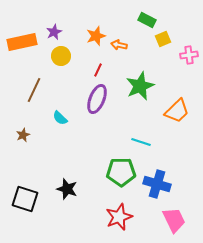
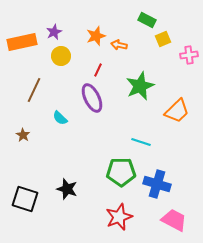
purple ellipse: moved 5 px left, 1 px up; rotated 48 degrees counterclockwise
brown star: rotated 16 degrees counterclockwise
pink trapezoid: rotated 36 degrees counterclockwise
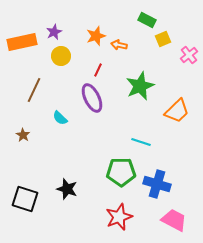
pink cross: rotated 30 degrees counterclockwise
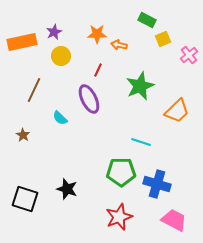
orange star: moved 1 px right, 2 px up; rotated 18 degrees clockwise
purple ellipse: moved 3 px left, 1 px down
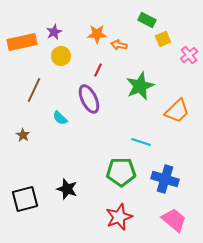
blue cross: moved 8 px right, 5 px up
black square: rotated 32 degrees counterclockwise
pink trapezoid: rotated 12 degrees clockwise
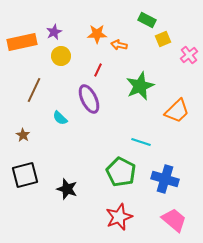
green pentagon: rotated 28 degrees clockwise
black square: moved 24 px up
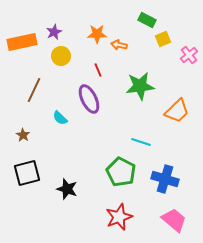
red line: rotated 48 degrees counterclockwise
green star: rotated 16 degrees clockwise
black square: moved 2 px right, 2 px up
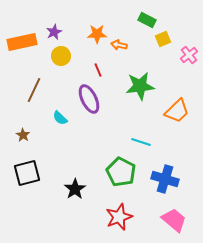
black star: moved 8 px right; rotated 20 degrees clockwise
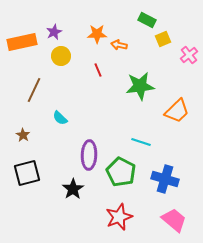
purple ellipse: moved 56 px down; rotated 28 degrees clockwise
black star: moved 2 px left
